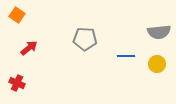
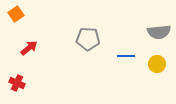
orange square: moved 1 px left, 1 px up; rotated 21 degrees clockwise
gray pentagon: moved 3 px right
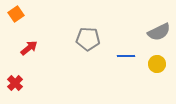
gray semicircle: rotated 20 degrees counterclockwise
red cross: moved 2 px left; rotated 21 degrees clockwise
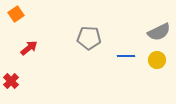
gray pentagon: moved 1 px right, 1 px up
yellow circle: moved 4 px up
red cross: moved 4 px left, 2 px up
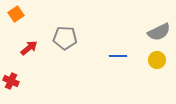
gray pentagon: moved 24 px left
blue line: moved 8 px left
red cross: rotated 21 degrees counterclockwise
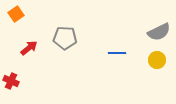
blue line: moved 1 px left, 3 px up
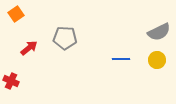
blue line: moved 4 px right, 6 px down
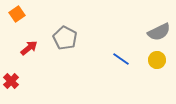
orange square: moved 1 px right
gray pentagon: rotated 25 degrees clockwise
blue line: rotated 36 degrees clockwise
red cross: rotated 21 degrees clockwise
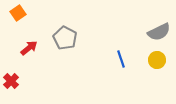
orange square: moved 1 px right, 1 px up
blue line: rotated 36 degrees clockwise
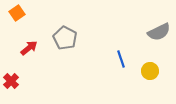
orange square: moved 1 px left
yellow circle: moved 7 px left, 11 px down
